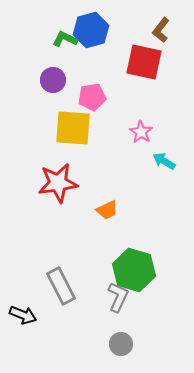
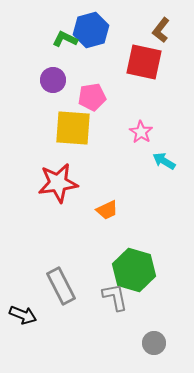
gray L-shape: moved 3 px left; rotated 36 degrees counterclockwise
gray circle: moved 33 px right, 1 px up
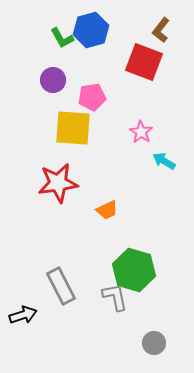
green L-shape: moved 3 px left, 1 px up; rotated 145 degrees counterclockwise
red square: rotated 9 degrees clockwise
black arrow: rotated 40 degrees counterclockwise
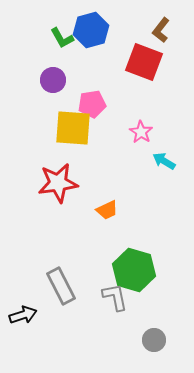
pink pentagon: moved 7 px down
gray circle: moved 3 px up
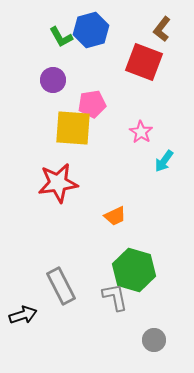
brown L-shape: moved 1 px right, 1 px up
green L-shape: moved 1 px left, 1 px up
cyan arrow: rotated 85 degrees counterclockwise
orange trapezoid: moved 8 px right, 6 px down
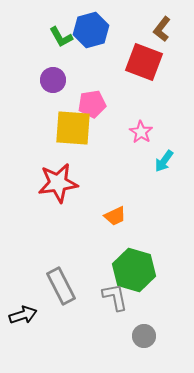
gray circle: moved 10 px left, 4 px up
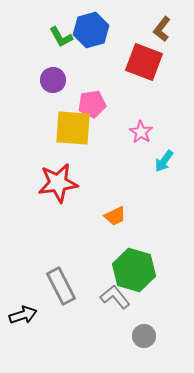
gray L-shape: rotated 28 degrees counterclockwise
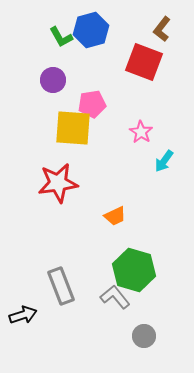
gray rectangle: rotated 6 degrees clockwise
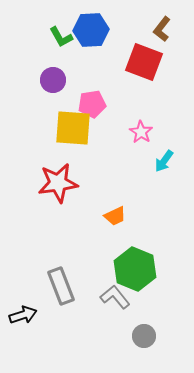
blue hexagon: rotated 12 degrees clockwise
green hexagon: moved 1 px right, 1 px up; rotated 6 degrees clockwise
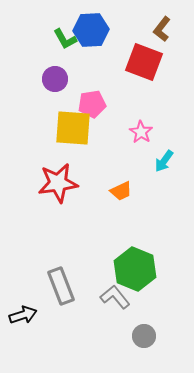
green L-shape: moved 4 px right, 2 px down
purple circle: moved 2 px right, 1 px up
orange trapezoid: moved 6 px right, 25 px up
